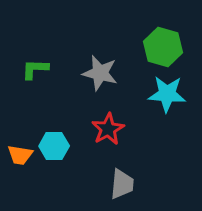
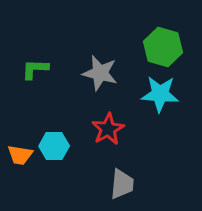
cyan star: moved 7 px left
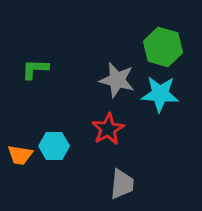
gray star: moved 17 px right, 7 px down
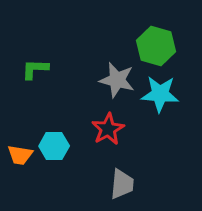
green hexagon: moved 7 px left, 1 px up
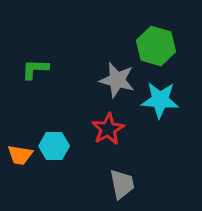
cyan star: moved 6 px down
gray trapezoid: rotated 16 degrees counterclockwise
